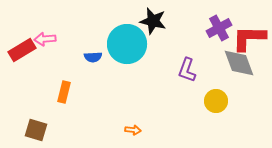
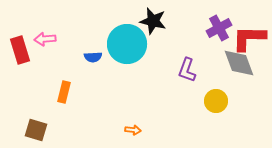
red rectangle: moved 2 px left; rotated 76 degrees counterclockwise
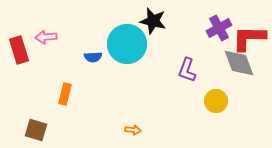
pink arrow: moved 1 px right, 2 px up
red rectangle: moved 1 px left
orange rectangle: moved 1 px right, 2 px down
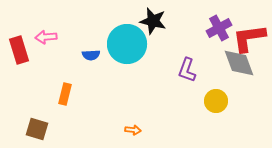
red L-shape: rotated 9 degrees counterclockwise
blue semicircle: moved 2 px left, 2 px up
brown square: moved 1 px right, 1 px up
